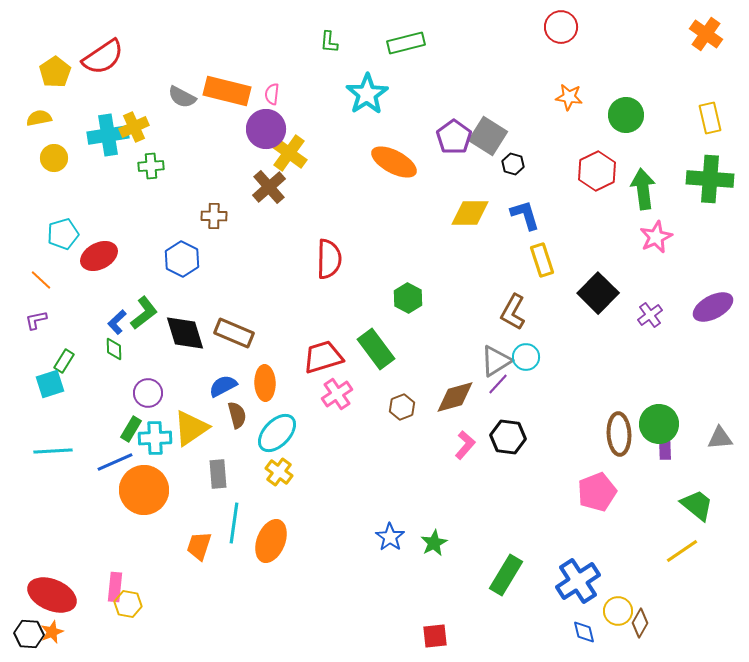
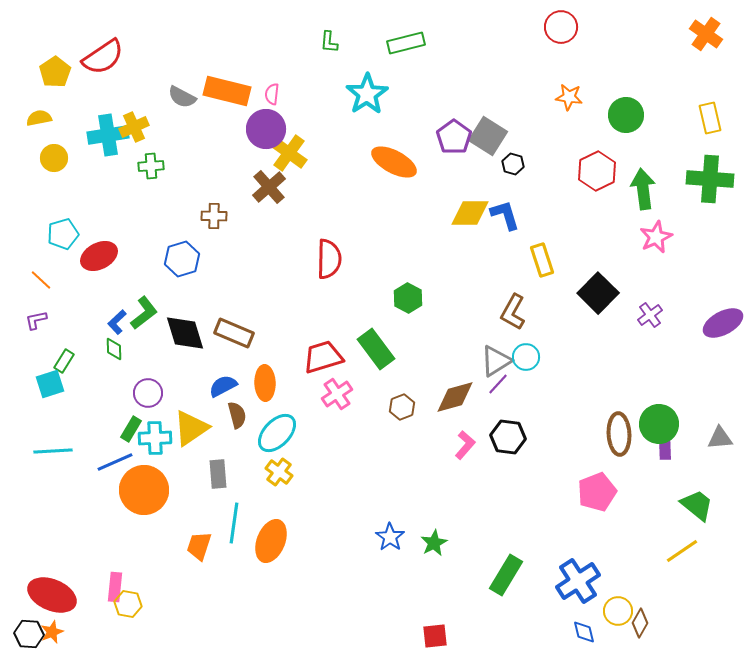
blue L-shape at (525, 215): moved 20 px left
blue hexagon at (182, 259): rotated 16 degrees clockwise
purple ellipse at (713, 307): moved 10 px right, 16 px down
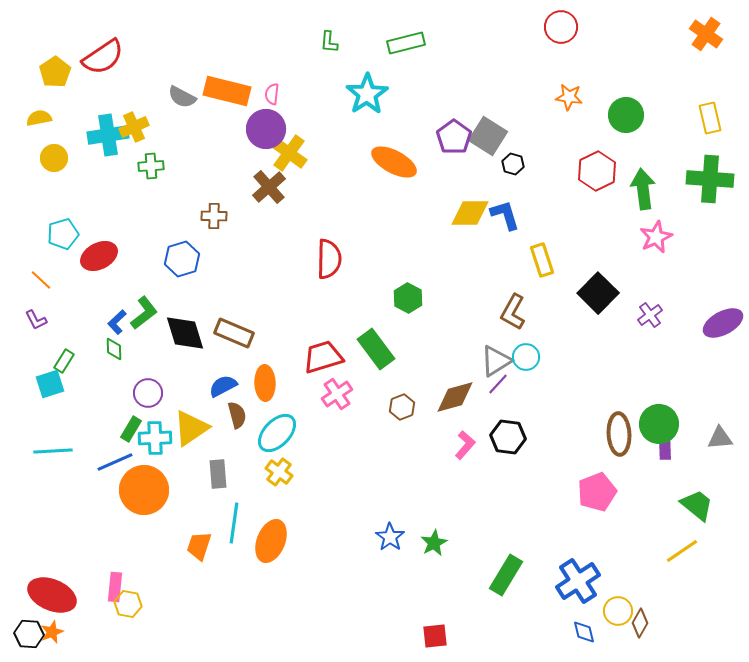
purple L-shape at (36, 320): rotated 105 degrees counterclockwise
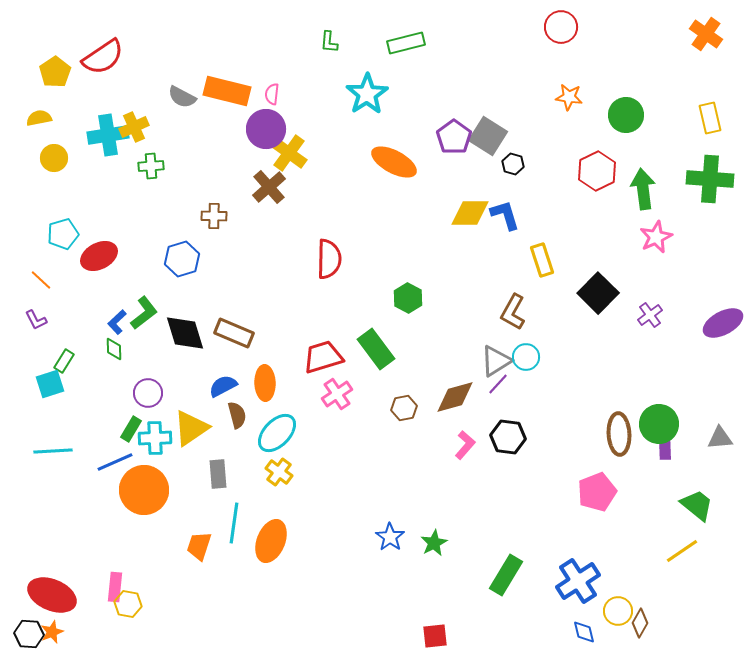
brown hexagon at (402, 407): moved 2 px right, 1 px down; rotated 10 degrees clockwise
